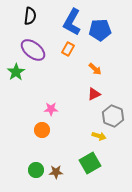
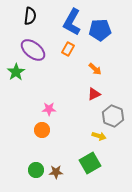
pink star: moved 2 px left
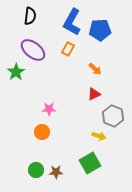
orange circle: moved 2 px down
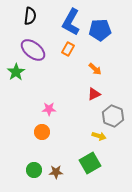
blue L-shape: moved 1 px left
green circle: moved 2 px left
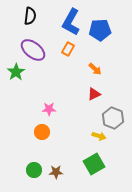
gray hexagon: moved 2 px down
green square: moved 4 px right, 1 px down
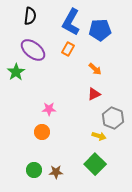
green square: moved 1 px right; rotated 15 degrees counterclockwise
